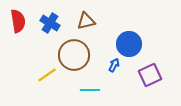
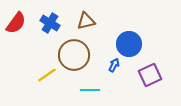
red semicircle: moved 2 px left, 2 px down; rotated 45 degrees clockwise
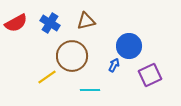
red semicircle: rotated 25 degrees clockwise
blue circle: moved 2 px down
brown circle: moved 2 px left, 1 px down
yellow line: moved 2 px down
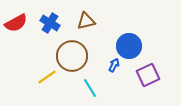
purple square: moved 2 px left
cyan line: moved 2 px up; rotated 60 degrees clockwise
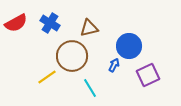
brown triangle: moved 3 px right, 7 px down
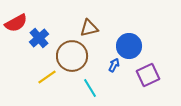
blue cross: moved 11 px left, 15 px down; rotated 18 degrees clockwise
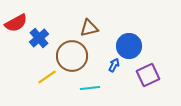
cyan line: rotated 66 degrees counterclockwise
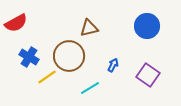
blue cross: moved 10 px left, 19 px down; rotated 18 degrees counterclockwise
blue circle: moved 18 px right, 20 px up
brown circle: moved 3 px left
blue arrow: moved 1 px left
purple square: rotated 30 degrees counterclockwise
cyan line: rotated 24 degrees counterclockwise
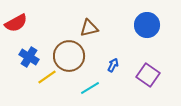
blue circle: moved 1 px up
